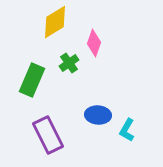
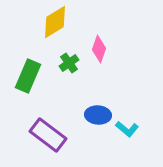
pink diamond: moved 5 px right, 6 px down
green rectangle: moved 4 px left, 4 px up
cyan L-shape: moved 1 px up; rotated 80 degrees counterclockwise
purple rectangle: rotated 27 degrees counterclockwise
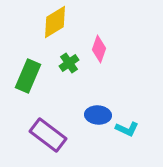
cyan L-shape: rotated 15 degrees counterclockwise
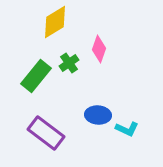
green rectangle: moved 8 px right; rotated 16 degrees clockwise
purple rectangle: moved 2 px left, 2 px up
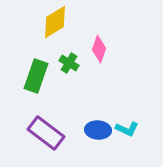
green cross: rotated 24 degrees counterclockwise
green rectangle: rotated 20 degrees counterclockwise
blue ellipse: moved 15 px down
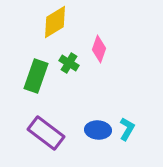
cyan L-shape: rotated 85 degrees counterclockwise
